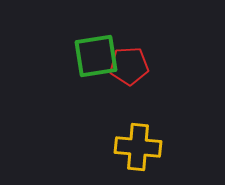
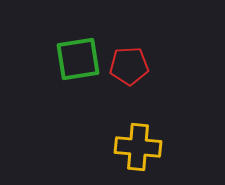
green square: moved 18 px left, 3 px down
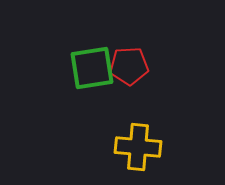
green square: moved 14 px right, 9 px down
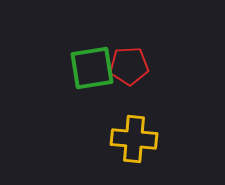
yellow cross: moved 4 px left, 8 px up
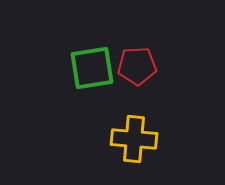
red pentagon: moved 8 px right
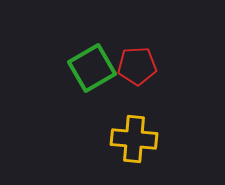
green square: rotated 21 degrees counterclockwise
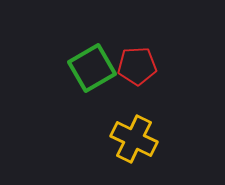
yellow cross: rotated 21 degrees clockwise
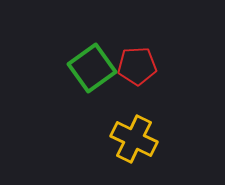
green square: rotated 6 degrees counterclockwise
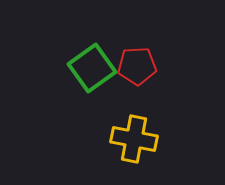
yellow cross: rotated 15 degrees counterclockwise
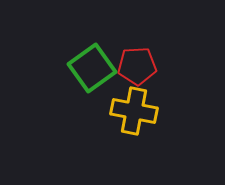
yellow cross: moved 28 px up
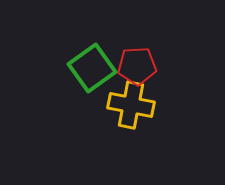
yellow cross: moved 3 px left, 6 px up
